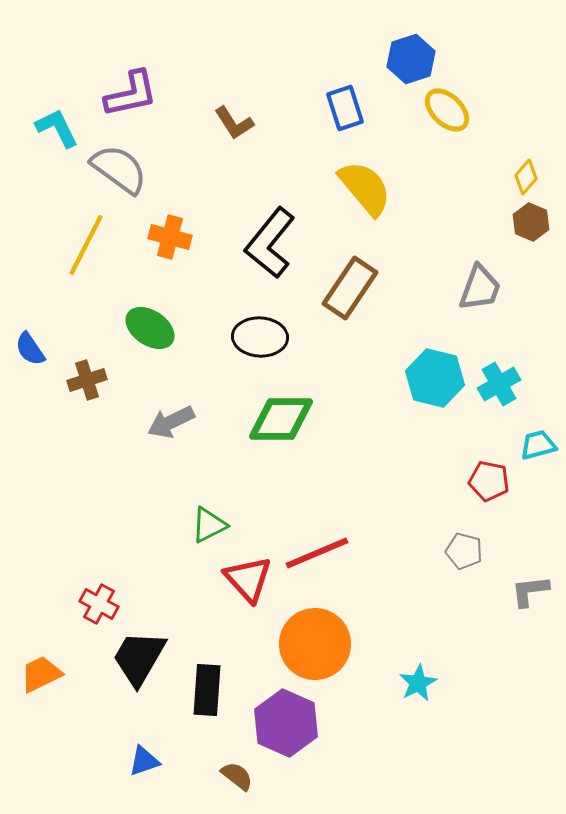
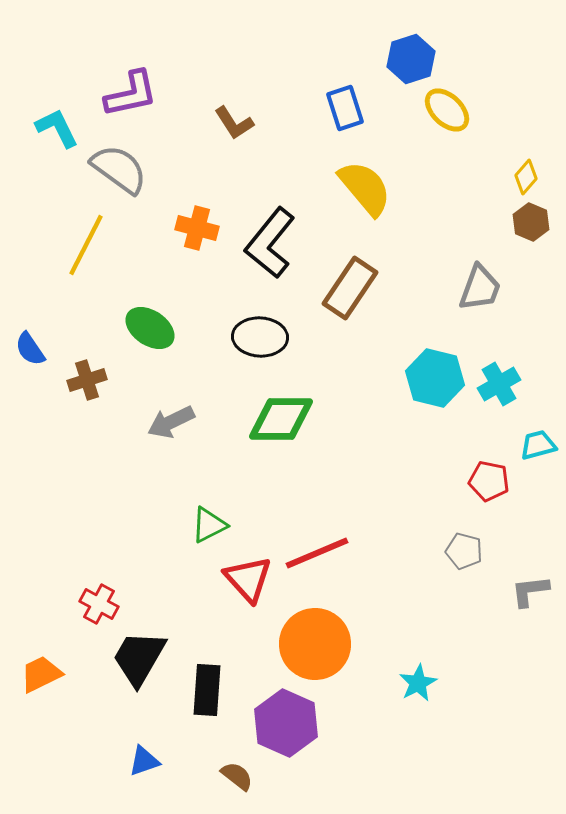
orange cross: moved 27 px right, 9 px up
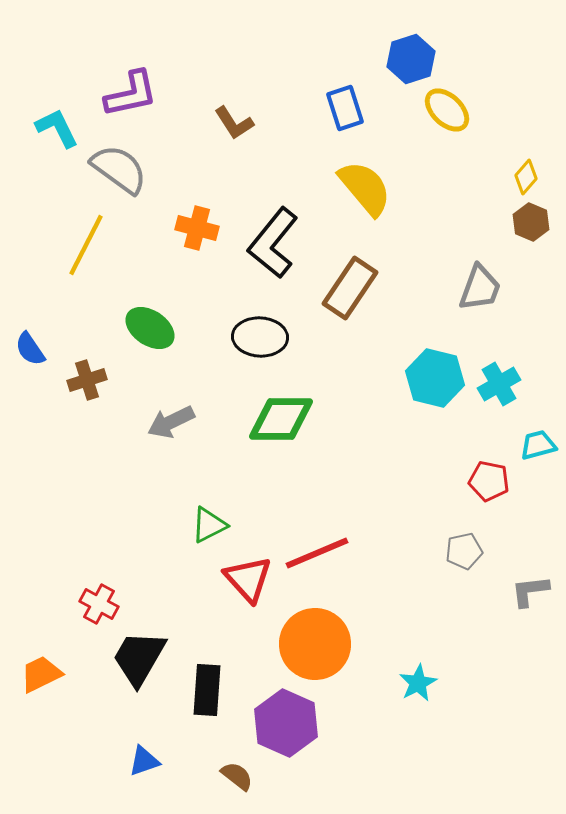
black L-shape: moved 3 px right
gray pentagon: rotated 27 degrees counterclockwise
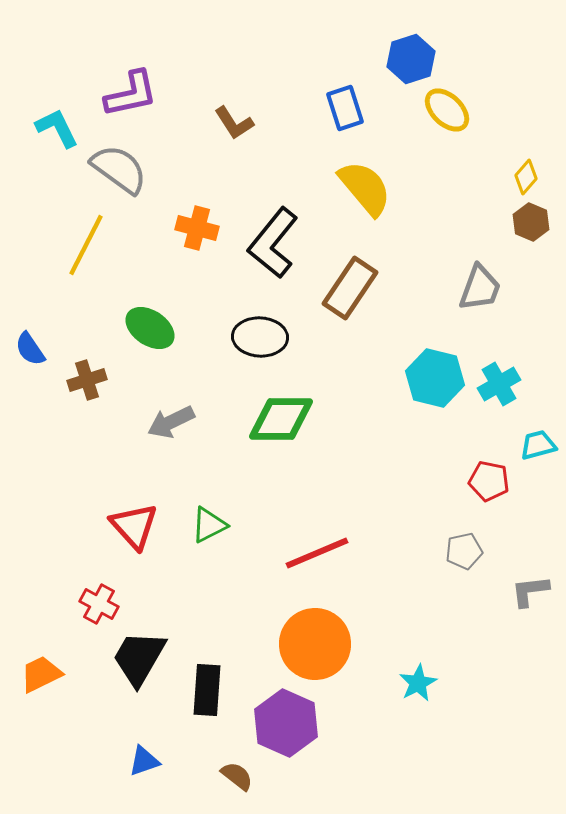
red triangle: moved 114 px left, 53 px up
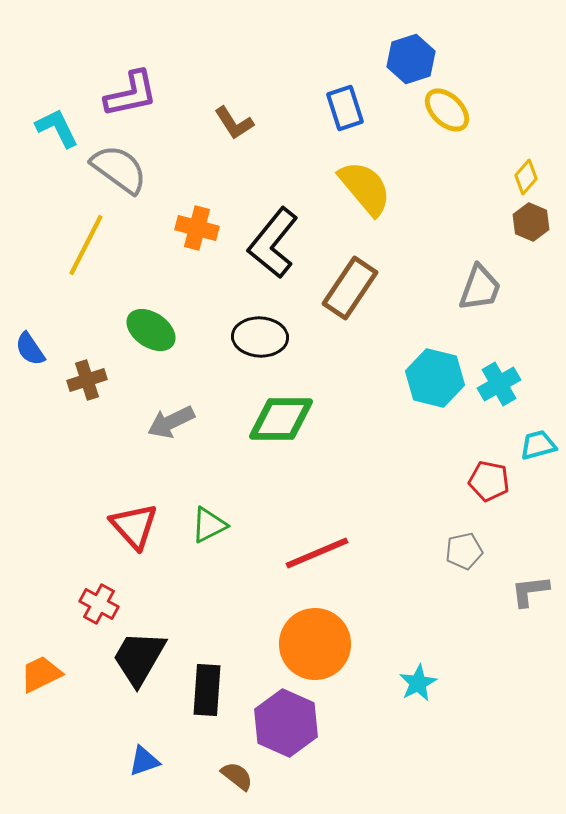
green ellipse: moved 1 px right, 2 px down
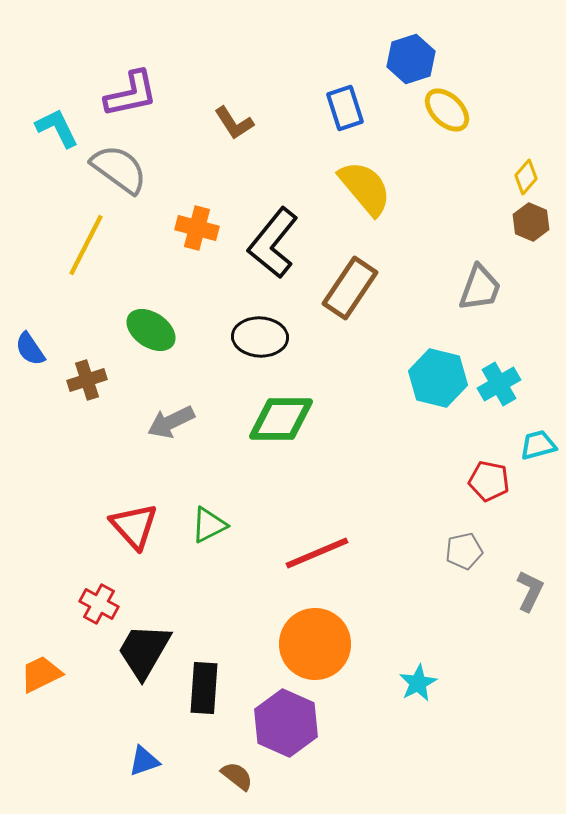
cyan hexagon: moved 3 px right
gray L-shape: rotated 123 degrees clockwise
black trapezoid: moved 5 px right, 7 px up
black rectangle: moved 3 px left, 2 px up
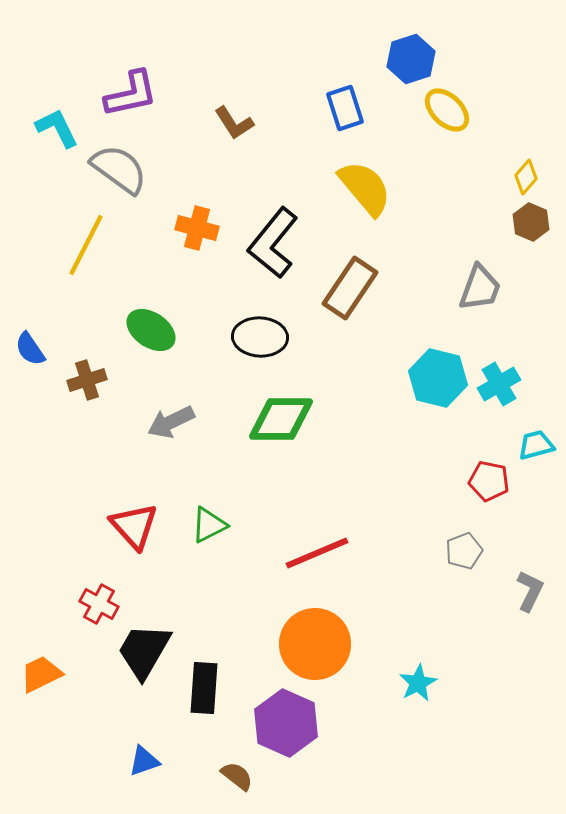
cyan trapezoid: moved 2 px left
gray pentagon: rotated 9 degrees counterclockwise
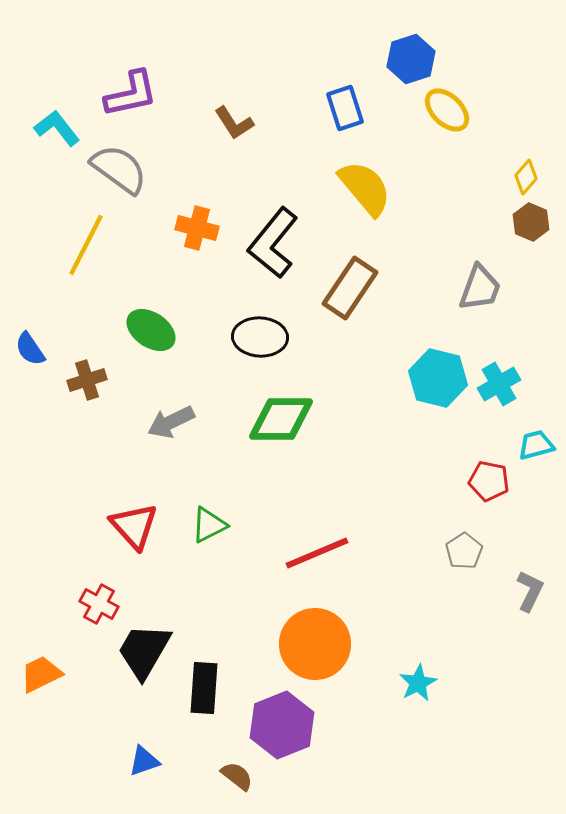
cyan L-shape: rotated 12 degrees counterclockwise
gray pentagon: rotated 12 degrees counterclockwise
purple hexagon: moved 4 px left, 2 px down; rotated 14 degrees clockwise
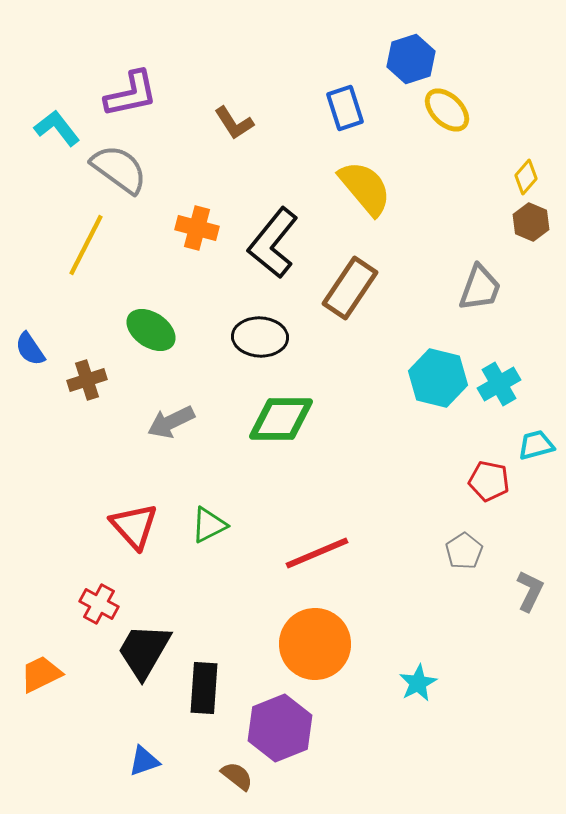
purple hexagon: moved 2 px left, 3 px down
